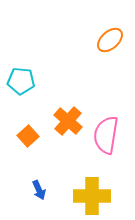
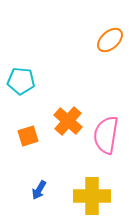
orange square: rotated 25 degrees clockwise
blue arrow: rotated 54 degrees clockwise
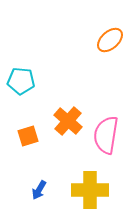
yellow cross: moved 2 px left, 6 px up
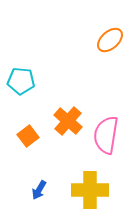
orange square: rotated 20 degrees counterclockwise
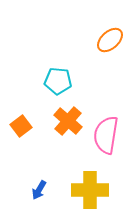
cyan pentagon: moved 37 px right
orange square: moved 7 px left, 10 px up
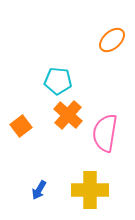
orange ellipse: moved 2 px right
orange cross: moved 6 px up
pink semicircle: moved 1 px left, 2 px up
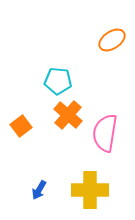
orange ellipse: rotated 8 degrees clockwise
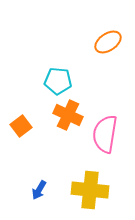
orange ellipse: moved 4 px left, 2 px down
orange cross: rotated 16 degrees counterclockwise
pink semicircle: moved 1 px down
yellow cross: rotated 6 degrees clockwise
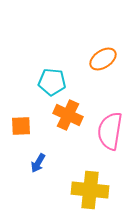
orange ellipse: moved 5 px left, 17 px down
cyan pentagon: moved 6 px left, 1 px down
orange square: rotated 35 degrees clockwise
pink semicircle: moved 5 px right, 3 px up
blue arrow: moved 1 px left, 27 px up
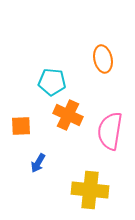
orange ellipse: rotated 68 degrees counterclockwise
